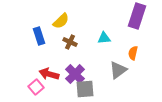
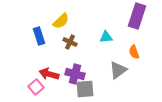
cyan triangle: moved 2 px right, 1 px up
orange semicircle: moved 1 px right, 1 px up; rotated 32 degrees counterclockwise
purple cross: rotated 30 degrees counterclockwise
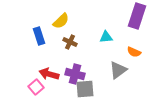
orange semicircle: rotated 48 degrees counterclockwise
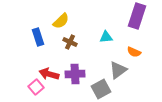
blue rectangle: moved 1 px left, 1 px down
purple cross: rotated 18 degrees counterclockwise
gray square: moved 16 px right; rotated 24 degrees counterclockwise
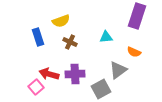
yellow semicircle: rotated 24 degrees clockwise
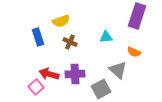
gray triangle: rotated 42 degrees counterclockwise
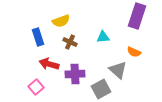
cyan triangle: moved 3 px left
red arrow: moved 10 px up
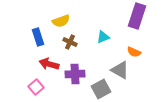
cyan triangle: rotated 16 degrees counterclockwise
gray triangle: moved 2 px right; rotated 12 degrees counterclockwise
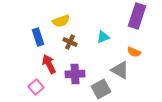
red arrow: rotated 48 degrees clockwise
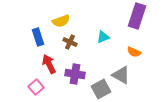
gray triangle: moved 1 px right, 5 px down
purple cross: rotated 12 degrees clockwise
